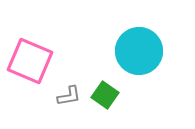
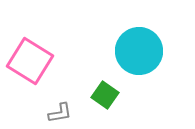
pink square: rotated 9 degrees clockwise
gray L-shape: moved 9 px left, 17 px down
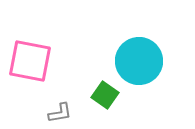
cyan circle: moved 10 px down
pink square: rotated 21 degrees counterclockwise
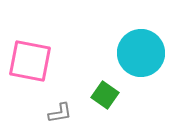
cyan circle: moved 2 px right, 8 px up
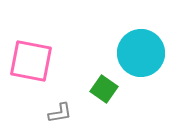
pink square: moved 1 px right
green square: moved 1 px left, 6 px up
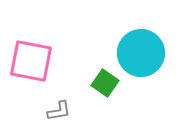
green square: moved 1 px right, 6 px up
gray L-shape: moved 1 px left, 2 px up
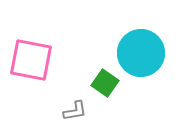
pink square: moved 1 px up
gray L-shape: moved 16 px right
